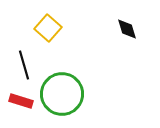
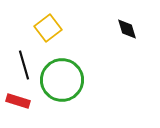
yellow square: rotated 12 degrees clockwise
green circle: moved 14 px up
red rectangle: moved 3 px left
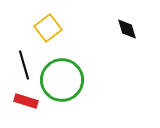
red rectangle: moved 8 px right
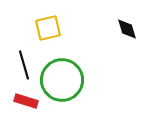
yellow square: rotated 24 degrees clockwise
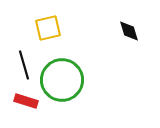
black diamond: moved 2 px right, 2 px down
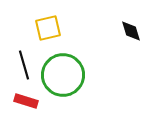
black diamond: moved 2 px right
green circle: moved 1 px right, 5 px up
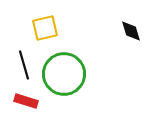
yellow square: moved 3 px left
green circle: moved 1 px right, 1 px up
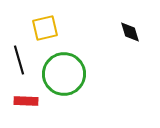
black diamond: moved 1 px left, 1 px down
black line: moved 5 px left, 5 px up
red rectangle: rotated 15 degrees counterclockwise
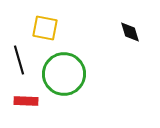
yellow square: rotated 24 degrees clockwise
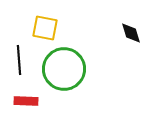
black diamond: moved 1 px right, 1 px down
black line: rotated 12 degrees clockwise
green circle: moved 5 px up
